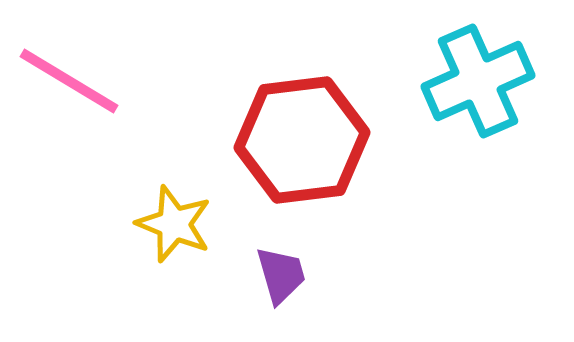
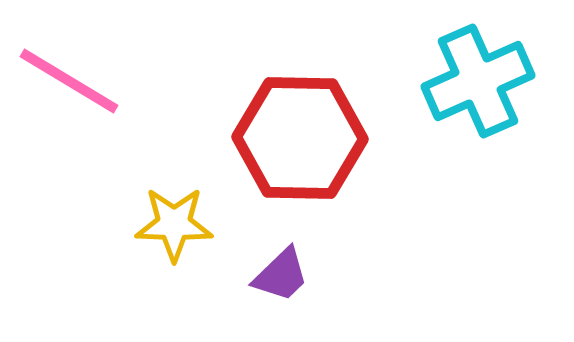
red hexagon: moved 2 px left, 2 px up; rotated 8 degrees clockwise
yellow star: rotated 20 degrees counterclockwise
purple trapezoid: rotated 62 degrees clockwise
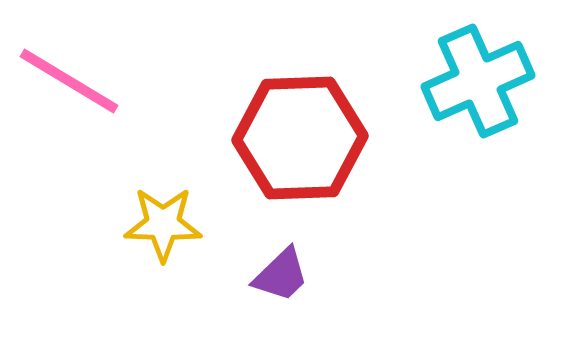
red hexagon: rotated 3 degrees counterclockwise
yellow star: moved 11 px left
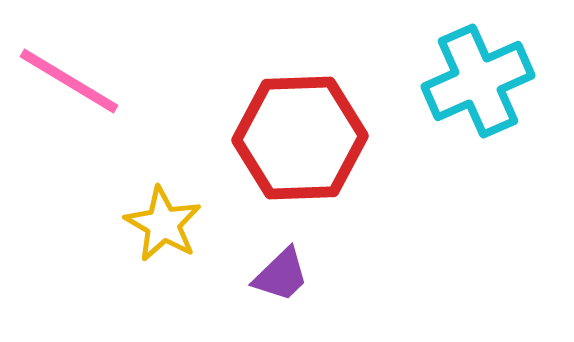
yellow star: rotated 28 degrees clockwise
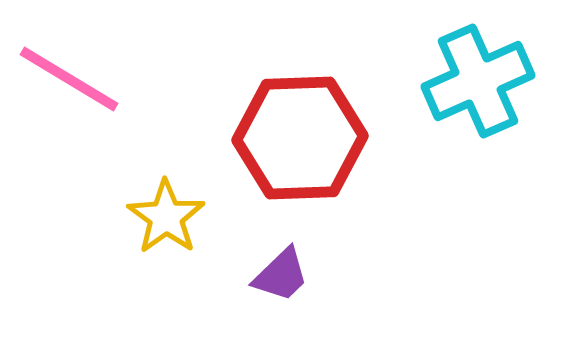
pink line: moved 2 px up
yellow star: moved 3 px right, 7 px up; rotated 6 degrees clockwise
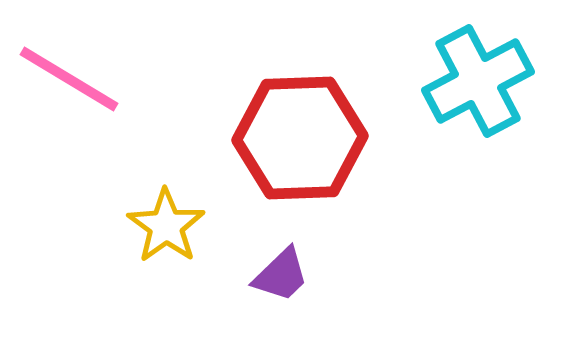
cyan cross: rotated 4 degrees counterclockwise
yellow star: moved 9 px down
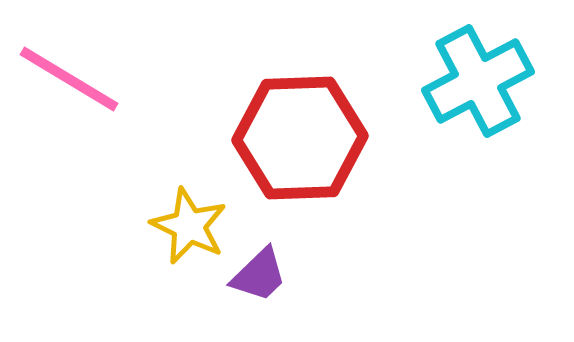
yellow star: moved 23 px right; rotated 10 degrees counterclockwise
purple trapezoid: moved 22 px left
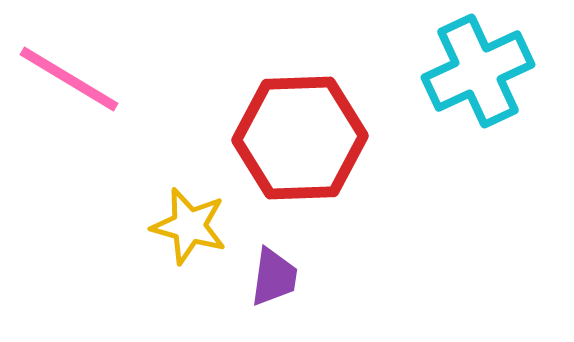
cyan cross: moved 10 px up; rotated 3 degrees clockwise
yellow star: rotated 10 degrees counterclockwise
purple trapezoid: moved 15 px right, 2 px down; rotated 38 degrees counterclockwise
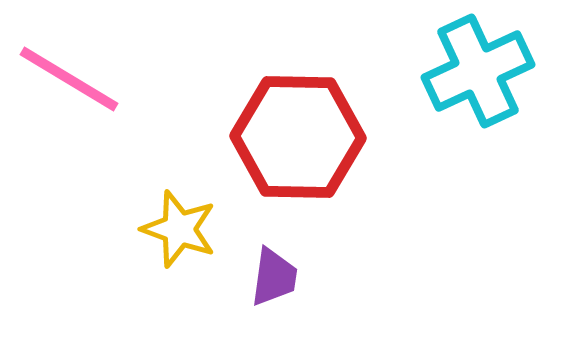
red hexagon: moved 2 px left, 1 px up; rotated 3 degrees clockwise
yellow star: moved 10 px left, 3 px down; rotated 4 degrees clockwise
